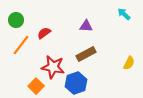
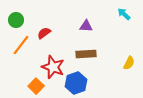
brown rectangle: rotated 24 degrees clockwise
red star: rotated 10 degrees clockwise
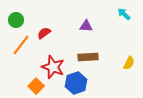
brown rectangle: moved 2 px right, 3 px down
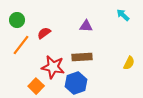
cyan arrow: moved 1 px left, 1 px down
green circle: moved 1 px right
brown rectangle: moved 6 px left
red star: rotated 10 degrees counterclockwise
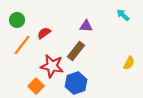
orange line: moved 1 px right
brown rectangle: moved 6 px left, 6 px up; rotated 48 degrees counterclockwise
red star: moved 1 px left, 1 px up
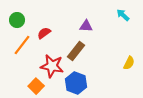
blue hexagon: rotated 20 degrees counterclockwise
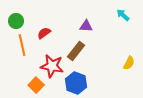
green circle: moved 1 px left, 1 px down
orange line: rotated 50 degrees counterclockwise
orange square: moved 1 px up
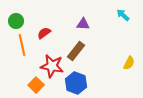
purple triangle: moved 3 px left, 2 px up
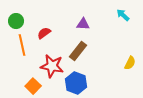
brown rectangle: moved 2 px right
yellow semicircle: moved 1 px right
orange square: moved 3 px left, 1 px down
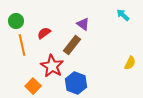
purple triangle: rotated 32 degrees clockwise
brown rectangle: moved 6 px left, 6 px up
red star: rotated 20 degrees clockwise
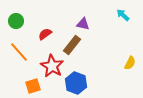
purple triangle: rotated 24 degrees counterclockwise
red semicircle: moved 1 px right, 1 px down
orange line: moved 3 px left, 7 px down; rotated 30 degrees counterclockwise
orange square: rotated 28 degrees clockwise
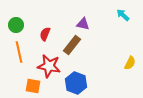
green circle: moved 4 px down
red semicircle: rotated 32 degrees counterclockwise
orange line: rotated 30 degrees clockwise
red star: moved 3 px left; rotated 20 degrees counterclockwise
orange square: rotated 28 degrees clockwise
